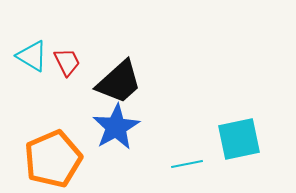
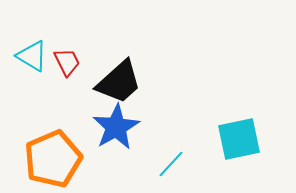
cyan line: moved 16 px left; rotated 36 degrees counterclockwise
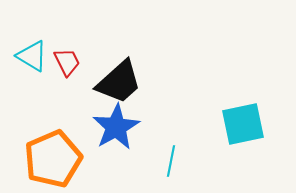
cyan square: moved 4 px right, 15 px up
cyan line: moved 3 px up; rotated 32 degrees counterclockwise
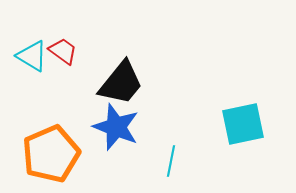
red trapezoid: moved 4 px left, 11 px up; rotated 28 degrees counterclockwise
black trapezoid: moved 2 px right, 1 px down; rotated 9 degrees counterclockwise
blue star: rotated 21 degrees counterclockwise
orange pentagon: moved 2 px left, 5 px up
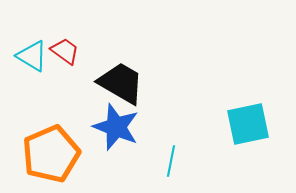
red trapezoid: moved 2 px right
black trapezoid: rotated 99 degrees counterclockwise
cyan square: moved 5 px right
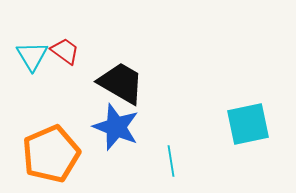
cyan triangle: rotated 28 degrees clockwise
cyan line: rotated 20 degrees counterclockwise
